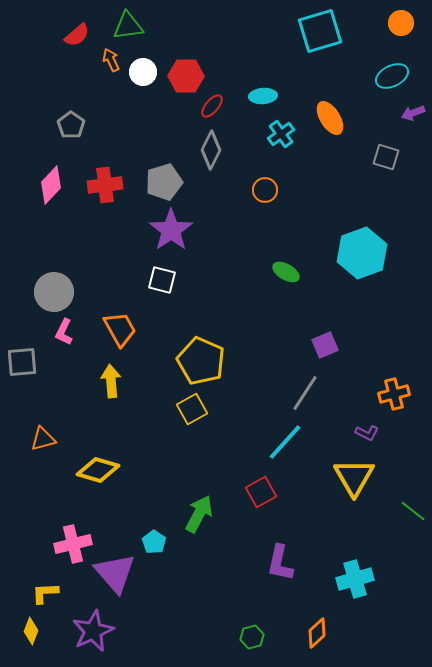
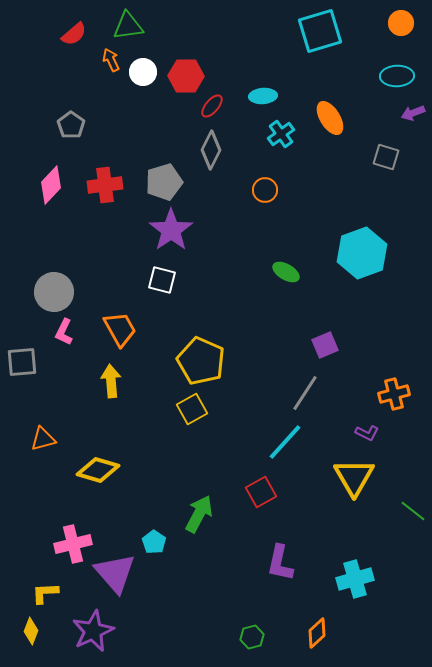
red semicircle at (77, 35): moved 3 px left, 1 px up
cyan ellipse at (392, 76): moved 5 px right; rotated 24 degrees clockwise
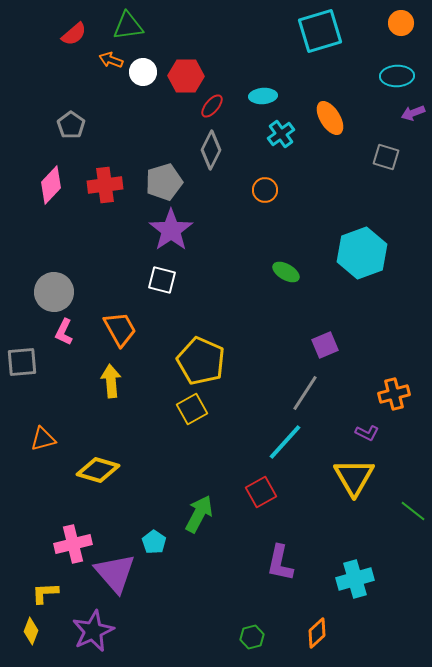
orange arrow at (111, 60): rotated 45 degrees counterclockwise
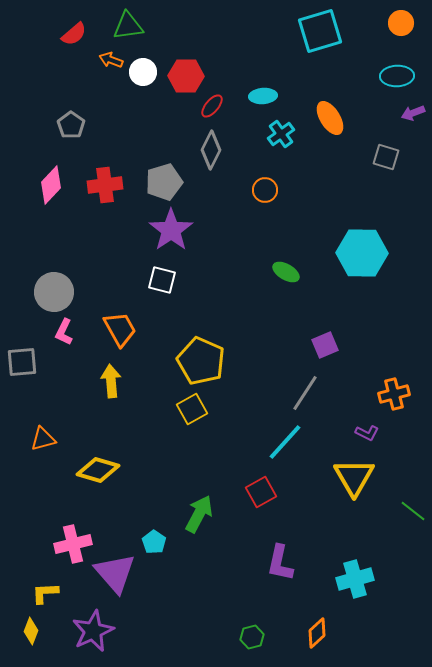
cyan hexagon at (362, 253): rotated 21 degrees clockwise
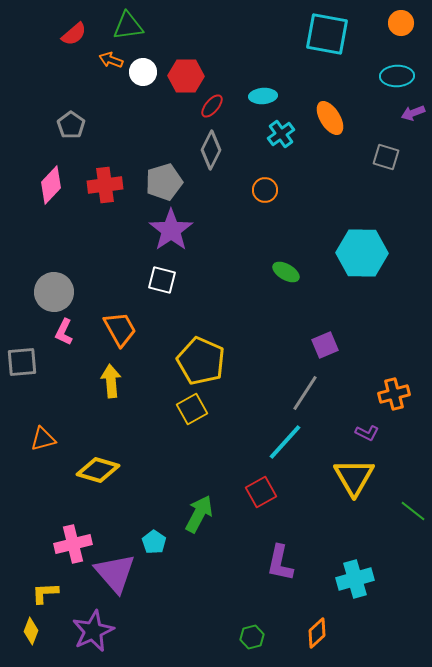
cyan square at (320, 31): moved 7 px right, 3 px down; rotated 27 degrees clockwise
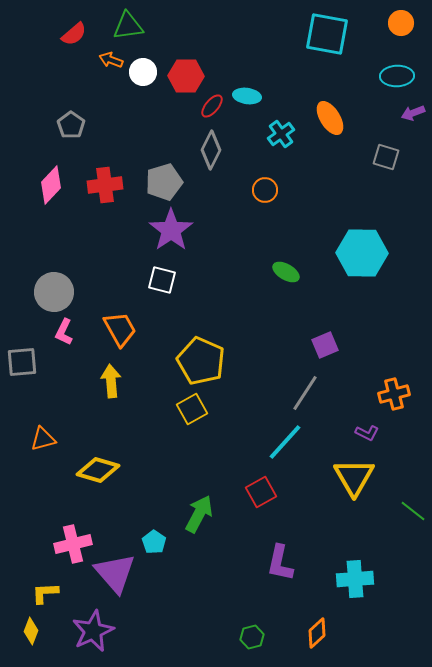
cyan ellipse at (263, 96): moved 16 px left; rotated 12 degrees clockwise
cyan cross at (355, 579): rotated 12 degrees clockwise
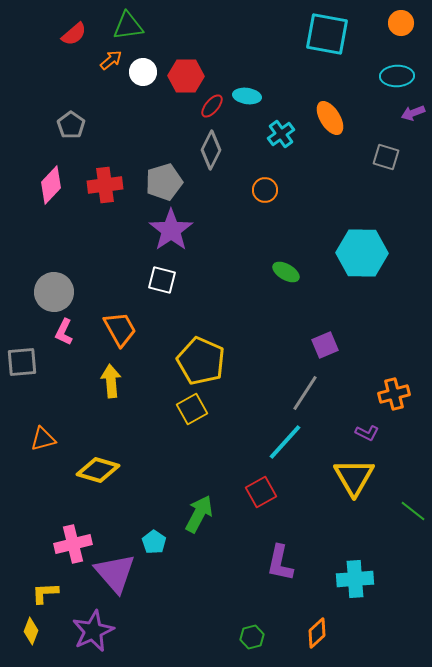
orange arrow at (111, 60): rotated 120 degrees clockwise
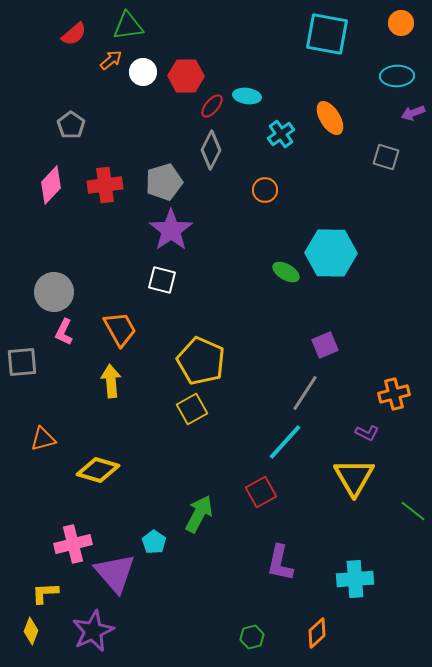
cyan hexagon at (362, 253): moved 31 px left
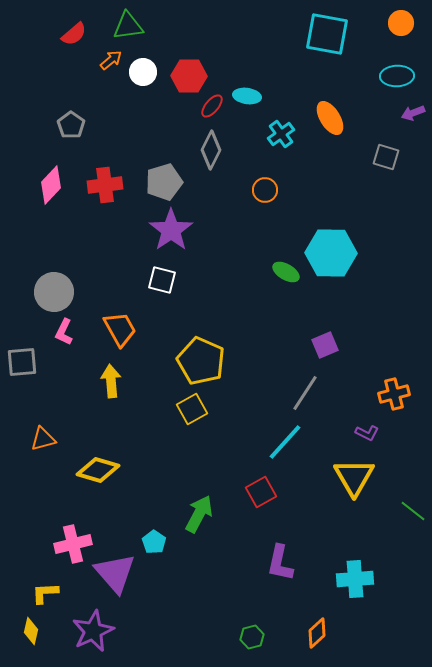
red hexagon at (186, 76): moved 3 px right
yellow diamond at (31, 631): rotated 8 degrees counterclockwise
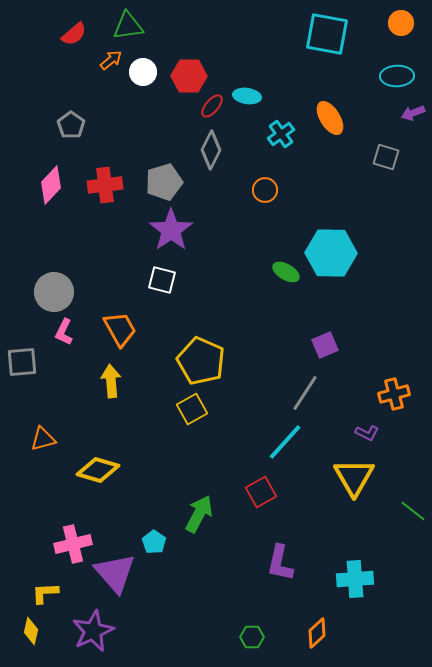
green hexagon at (252, 637): rotated 15 degrees clockwise
